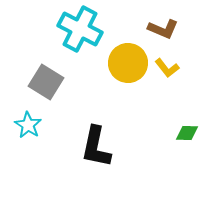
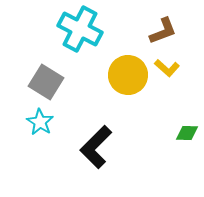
brown L-shape: moved 2 px down; rotated 44 degrees counterclockwise
yellow circle: moved 12 px down
yellow L-shape: rotated 10 degrees counterclockwise
cyan star: moved 12 px right, 3 px up
black L-shape: rotated 33 degrees clockwise
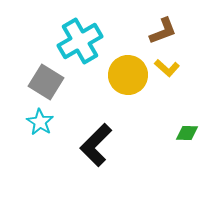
cyan cross: moved 12 px down; rotated 33 degrees clockwise
black L-shape: moved 2 px up
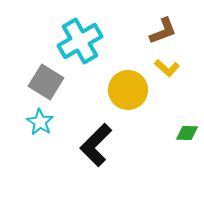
yellow circle: moved 15 px down
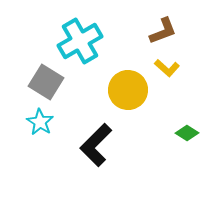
green diamond: rotated 30 degrees clockwise
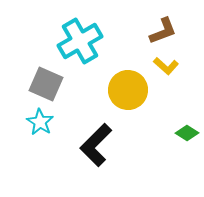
yellow L-shape: moved 1 px left, 2 px up
gray square: moved 2 px down; rotated 8 degrees counterclockwise
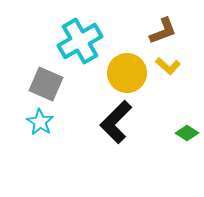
yellow L-shape: moved 2 px right
yellow circle: moved 1 px left, 17 px up
black L-shape: moved 20 px right, 23 px up
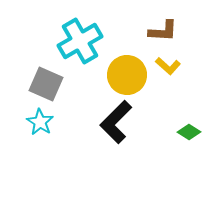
brown L-shape: rotated 24 degrees clockwise
yellow circle: moved 2 px down
green diamond: moved 2 px right, 1 px up
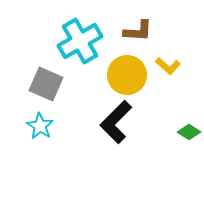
brown L-shape: moved 25 px left
cyan star: moved 4 px down
